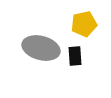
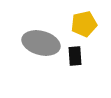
gray ellipse: moved 5 px up
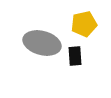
gray ellipse: moved 1 px right
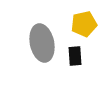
gray ellipse: rotated 63 degrees clockwise
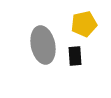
gray ellipse: moved 1 px right, 2 px down
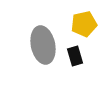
black rectangle: rotated 12 degrees counterclockwise
